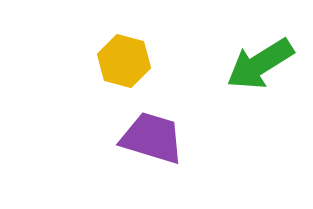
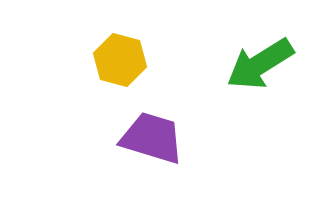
yellow hexagon: moved 4 px left, 1 px up
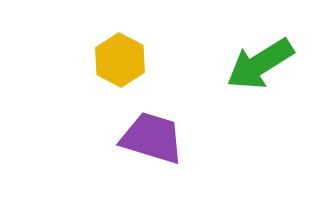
yellow hexagon: rotated 12 degrees clockwise
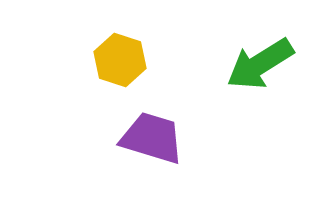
yellow hexagon: rotated 9 degrees counterclockwise
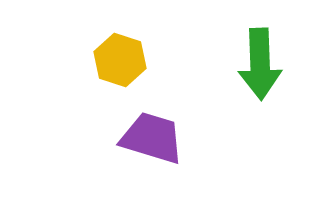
green arrow: rotated 60 degrees counterclockwise
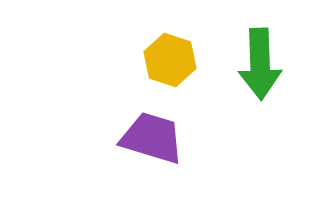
yellow hexagon: moved 50 px right
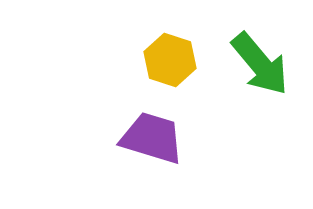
green arrow: rotated 38 degrees counterclockwise
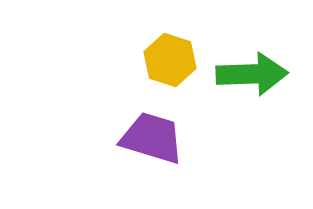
green arrow: moved 8 px left, 10 px down; rotated 52 degrees counterclockwise
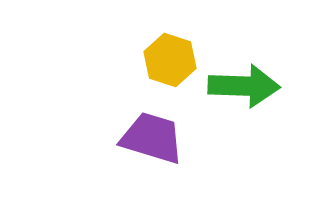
green arrow: moved 8 px left, 12 px down; rotated 4 degrees clockwise
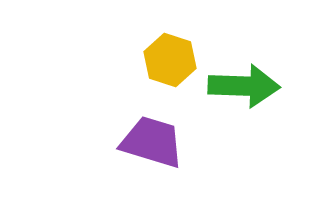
purple trapezoid: moved 4 px down
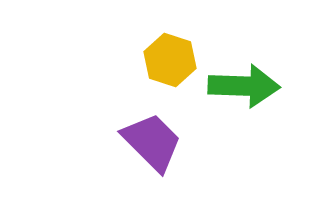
purple trapezoid: rotated 28 degrees clockwise
